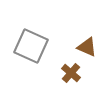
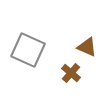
gray square: moved 3 px left, 4 px down
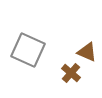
brown triangle: moved 5 px down
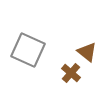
brown triangle: rotated 15 degrees clockwise
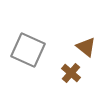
brown triangle: moved 1 px left, 5 px up
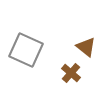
gray square: moved 2 px left
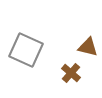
brown triangle: moved 2 px right; rotated 25 degrees counterclockwise
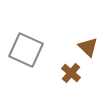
brown triangle: rotated 30 degrees clockwise
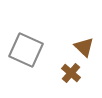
brown triangle: moved 4 px left
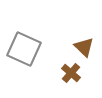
gray square: moved 2 px left, 1 px up
